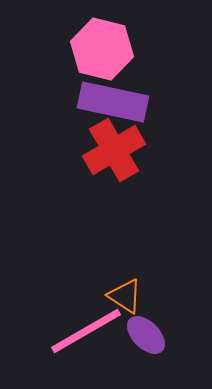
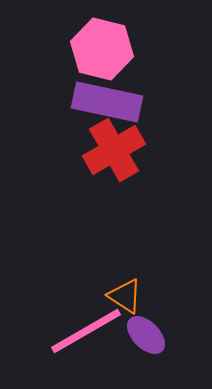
purple rectangle: moved 6 px left
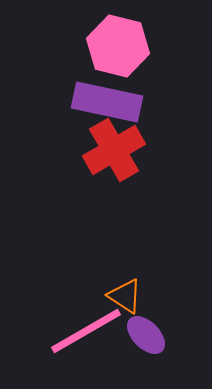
pink hexagon: moved 16 px right, 3 px up
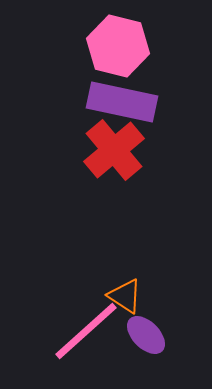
purple rectangle: moved 15 px right
red cross: rotated 10 degrees counterclockwise
pink line: rotated 12 degrees counterclockwise
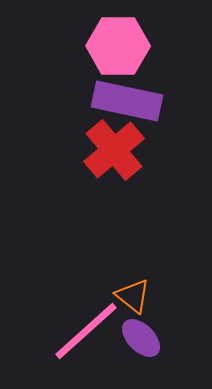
pink hexagon: rotated 14 degrees counterclockwise
purple rectangle: moved 5 px right, 1 px up
orange triangle: moved 8 px right; rotated 6 degrees clockwise
purple ellipse: moved 5 px left, 3 px down
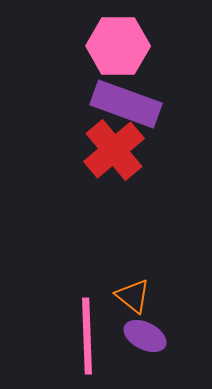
purple rectangle: moved 1 px left, 3 px down; rotated 8 degrees clockwise
pink line: moved 1 px right, 5 px down; rotated 50 degrees counterclockwise
purple ellipse: moved 4 px right, 2 px up; rotated 18 degrees counterclockwise
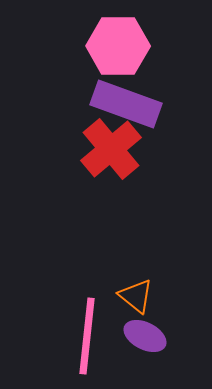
red cross: moved 3 px left, 1 px up
orange triangle: moved 3 px right
pink line: rotated 8 degrees clockwise
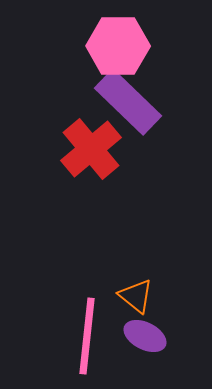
purple rectangle: moved 2 px right, 2 px up; rotated 24 degrees clockwise
red cross: moved 20 px left
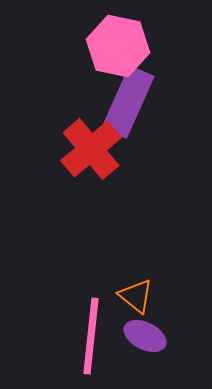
pink hexagon: rotated 12 degrees clockwise
purple rectangle: rotated 70 degrees clockwise
pink line: moved 4 px right
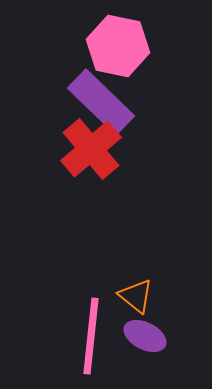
purple rectangle: moved 27 px left; rotated 70 degrees counterclockwise
